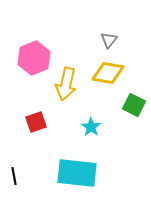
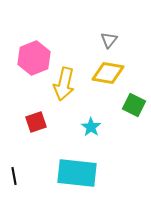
yellow arrow: moved 2 px left
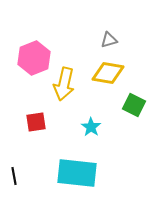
gray triangle: rotated 36 degrees clockwise
red square: rotated 10 degrees clockwise
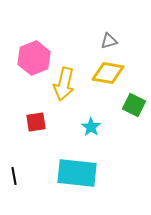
gray triangle: moved 1 px down
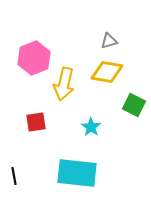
yellow diamond: moved 1 px left, 1 px up
